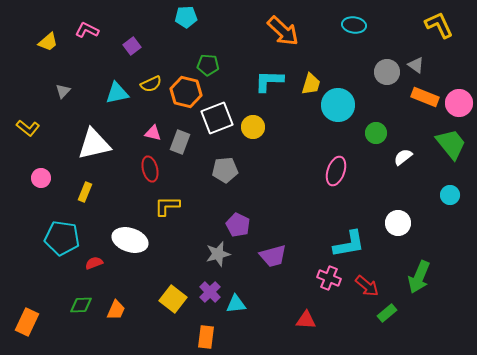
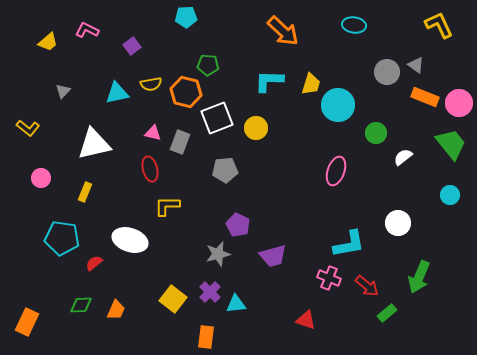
yellow semicircle at (151, 84): rotated 15 degrees clockwise
yellow circle at (253, 127): moved 3 px right, 1 px down
red semicircle at (94, 263): rotated 18 degrees counterclockwise
red triangle at (306, 320): rotated 15 degrees clockwise
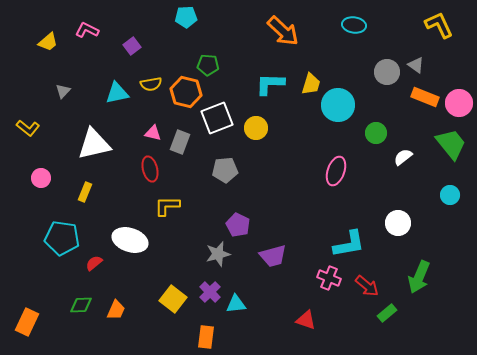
cyan L-shape at (269, 81): moved 1 px right, 3 px down
